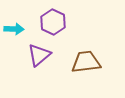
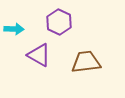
purple hexagon: moved 6 px right
purple triangle: rotated 50 degrees counterclockwise
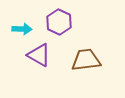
cyan arrow: moved 8 px right
brown trapezoid: moved 2 px up
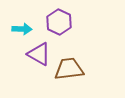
purple triangle: moved 1 px up
brown trapezoid: moved 17 px left, 9 px down
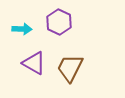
purple triangle: moved 5 px left, 9 px down
brown trapezoid: moved 1 px right, 1 px up; rotated 56 degrees counterclockwise
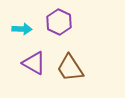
brown trapezoid: rotated 60 degrees counterclockwise
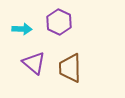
purple triangle: rotated 10 degrees clockwise
brown trapezoid: rotated 32 degrees clockwise
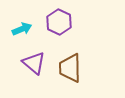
cyan arrow: rotated 24 degrees counterclockwise
